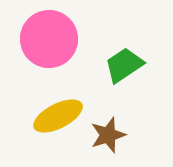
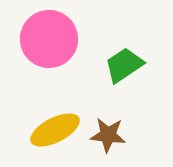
yellow ellipse: moved 3 px left, 14 px down
brown star: rotated 24 degrees clockwise
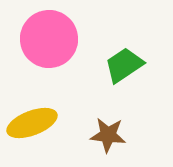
yellow ellipse: moved 23 px left, 7 px up; rotated 6 degrees clockwise
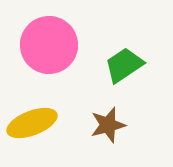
pink circle: moved 6 px down
brown star: moved 10 px up; rotated 21 degrees counterclockwise
